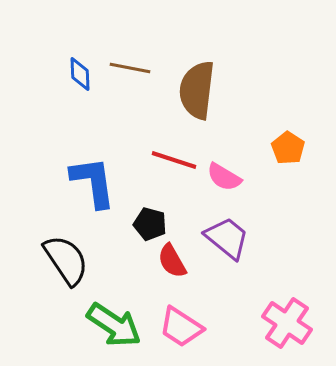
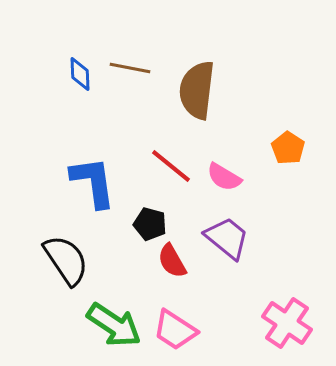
red line: moved 3 px left, 6 px down; rotated 21 degrees clockwise
pink trapezoid: moved 6 px left, 3 px down
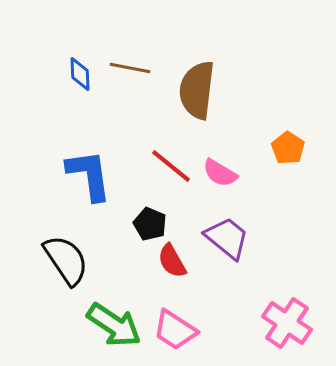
pink semicircle: moved 4 px left, 4 px up
blue L-shape: moved 4 px left, 7 px up
black pentagon: rotated 8 degrees clockwise
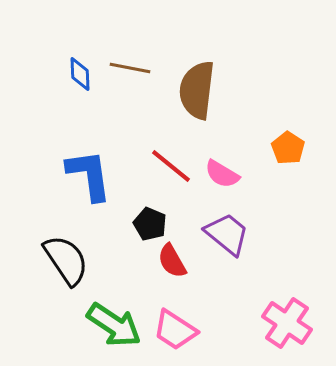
pink semicircle: moved 2 px right, 1 px down
purple trapezoid: moved 4 px up
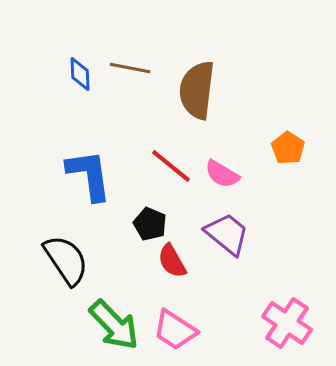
green arrow: rotated 12 degrees clockwise
